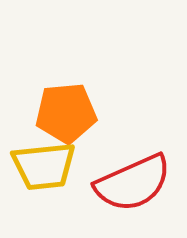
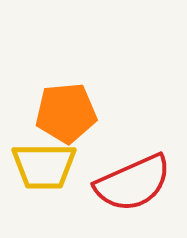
yellow trapezoid: rotated 6 degrees clockwise
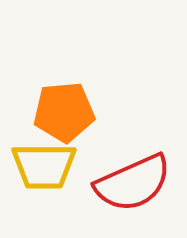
orange pentagon: moved 2 px left, 1 px up
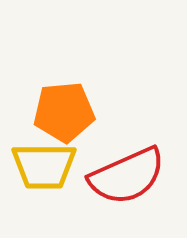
red semicircle: moved 6 px left, 7 px up
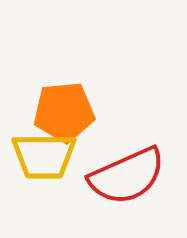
yellow trapezoid: moved 10 px up
